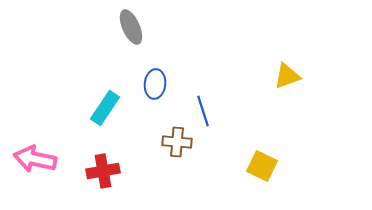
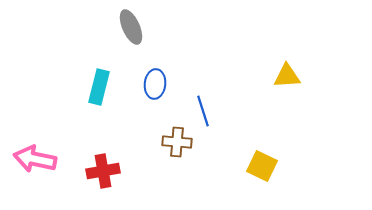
yellow triangle: rotated 16 degrees clockwise
cyan rectangle: moved 6 px left, 21 px up; rotated 20 degrees counterclockwise
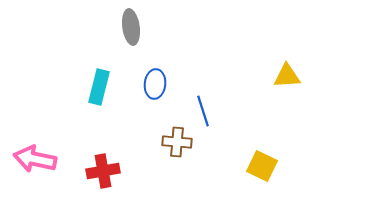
gray ellipse: rotated 16 degrees clockwise
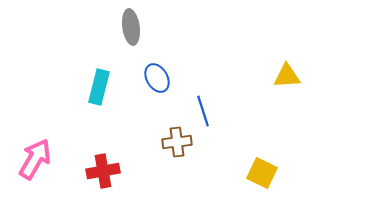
blue ellipse: moved 2 px right, 6 px up; rotated 36 degrees counterclockwise
brown cross: rotated 12 degrees counterclockwise
pink arrow: rotated 108 degrees clockwise
yellow square: moved 7 px down
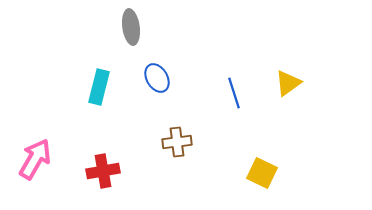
yellow triangle: moved 1 px right, 7 px down; rotated 32 degrees counterclockwise
blue line: moved 31 px right, 18 px up
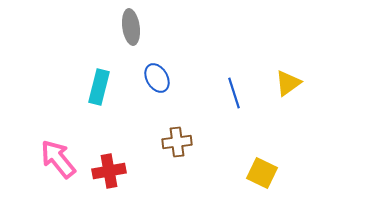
pink arrow: moved 23 px right; rotated 69 degrees counterclockwise
red cross: moved 6 px right
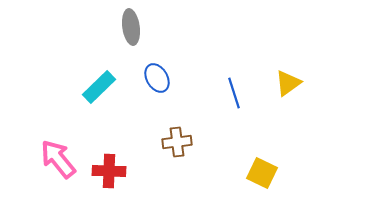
cyan rectangle: rotated 32 degrees clockwise
red cross: rotated 12 degrees clockwise
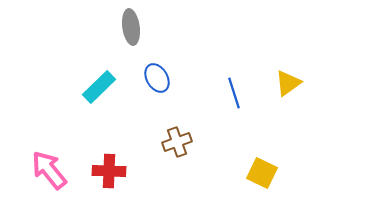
brown cross: rotated 12 degrees counterclockwise
pink arrow: moved 9 px left, 11 px down
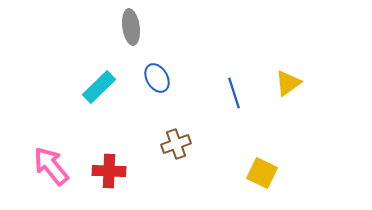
brown cross: moved 1 px left, 2 px down
pink arrow: moved 2 px right, 4 px up
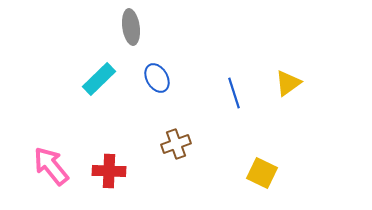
cyan rectangle: moved 8 px up
